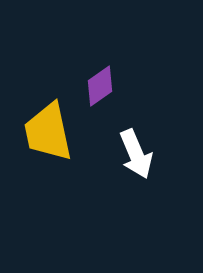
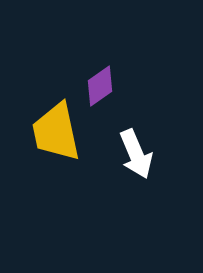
yellow trapezoid: moved 8 px right
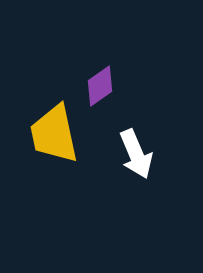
yellow trapezoid: moved 2 px left, 2 px down
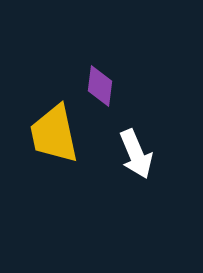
purple diamond: rotated 48 degrees counterclockwise
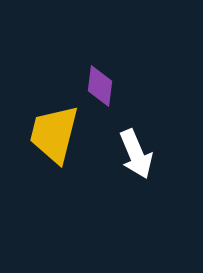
yellow trapezoid: rotated 26 degrees clockwise
